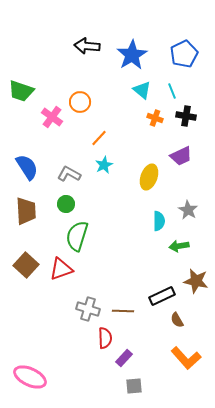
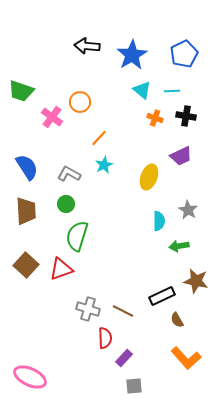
cyan line: rotated 70 degrees counterclockwise
brown line: rotated 25 degrees clockwise
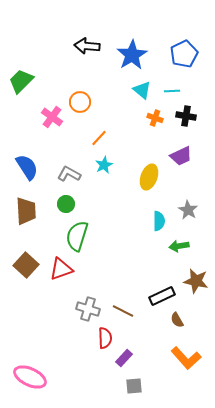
green trapezoid: moved 10 px up; rotated 116 degrees clockwise
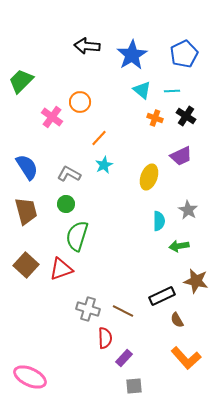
black cross: rotated 24 degrees clockwise
brown trapezoid: rotated 12 degrees counterclockwise
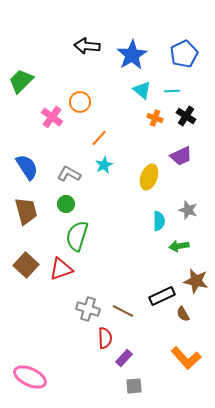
gray star: rotated 12 degrees counterclockwise
brown semicircle: moved 6 px right, 6 px up
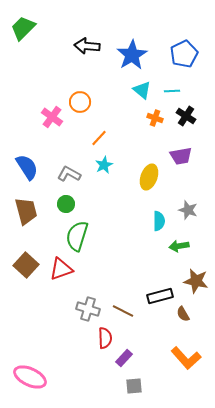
green trapezoid: moved 2 px right, 53 px up
purple trapezoid: rotated 15 degrees clockwise
black rectangle: moved 2 px left; rotated 10 degrees clockwise
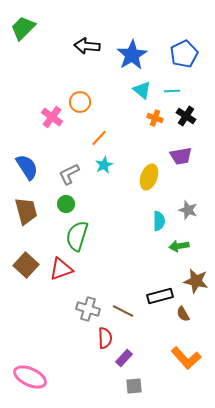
gray L-shape: rotated 55 degrees counterclockwise
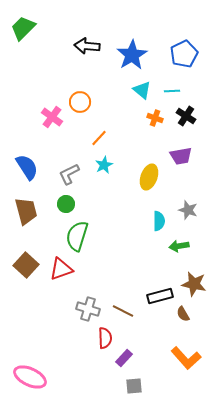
brown star: moved 2 px left, 3 px down
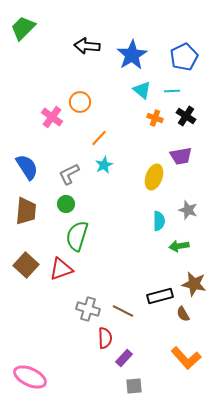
blue pentagon: moved 3 px down
yellow ellipse: moved 5 px right
brown trapezoid: rotated 20 degrees clockwise
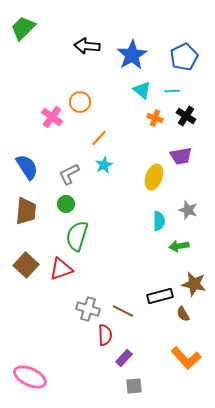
red semicircle: moved 3 px up
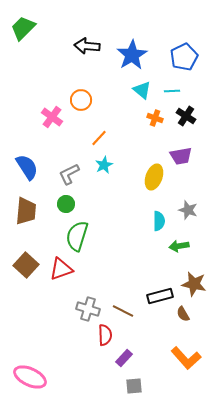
orange circle: moved 1 px right, 2 px up
